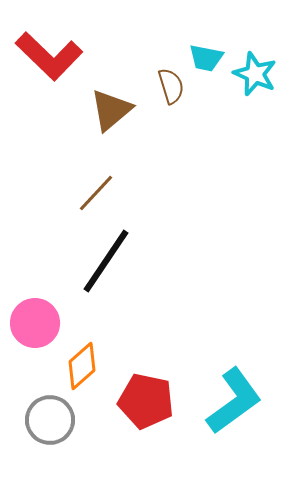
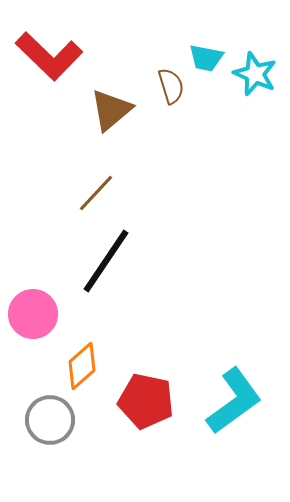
pink circle: moved 2 px left, 9 px up
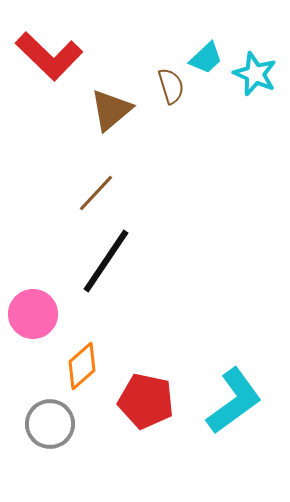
cyan trapezoid: rotated 54 degrees counterclockwise
gray circle: moved 4 px down
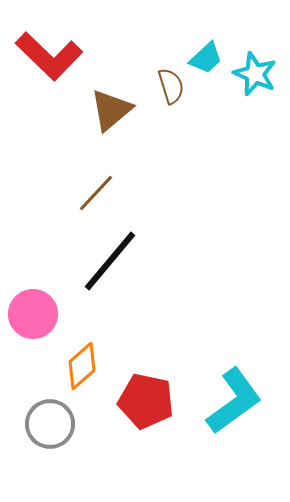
black line: moved 4 px right; rotated 6 degrees clockwise
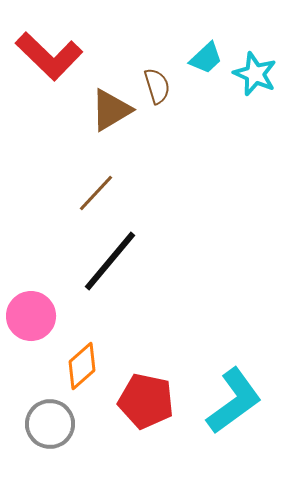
brown semicircle: moved 14 px left
brown triangle: rotated 9 degrees clockwise
pink circle: moved 2 px left, 2 px down
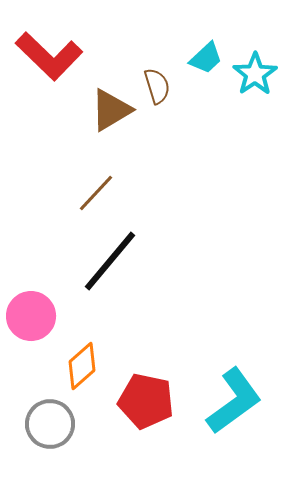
cyan star: rotated 15 degrees clockwise
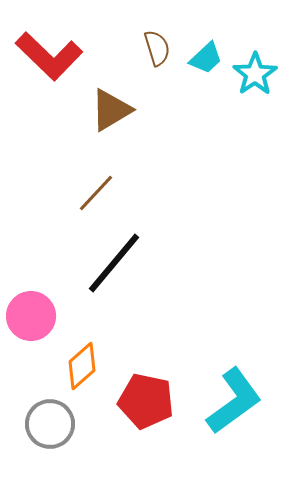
brown semicircle: moved 38 px up
black line: moved 4 px right, 2 px down
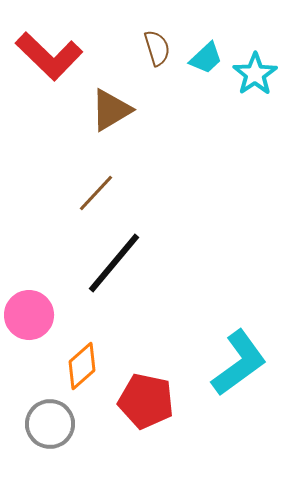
pink circle: moved 2 px left, 1 px up
cyan L-shape: moved 5 px right, 38 px up
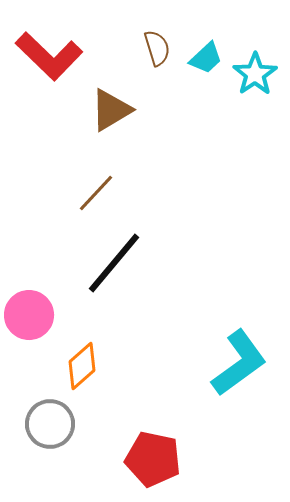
red pentagon: moved 7 px right, 58 px down
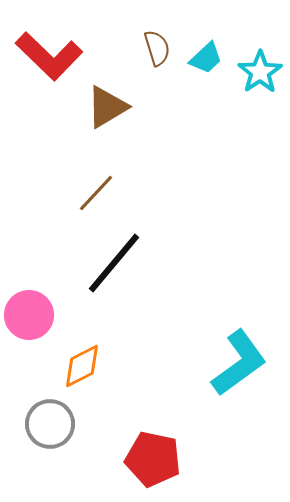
cyan star: moved 5 px right, 2 px up
brown triangle: moved 4 px left, 3 px up
orange diamond: rotated 15 degrees clockwise
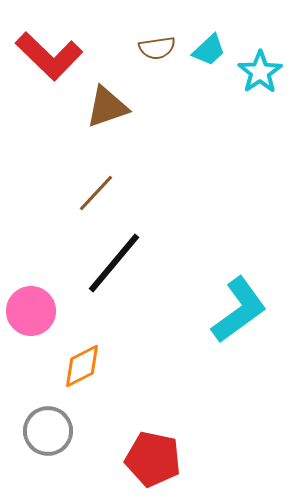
brown semicircle: rotated 99 degrees clockwise
cyan trapezoid: moved 3 px right, 8 px up
brown triangle: rotated 12 degrees clockwise
pink circle: moved 2 px right, 4 px up
cyan L-shape: moved 53 px up
gray circle: moved 2 px left, 7 px down
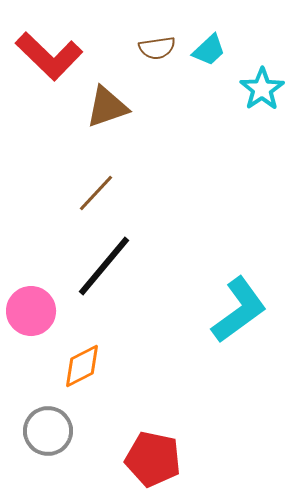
cyan star: moved 2 px right, 17 px down
black line: moved 10 px left, 3 px down
